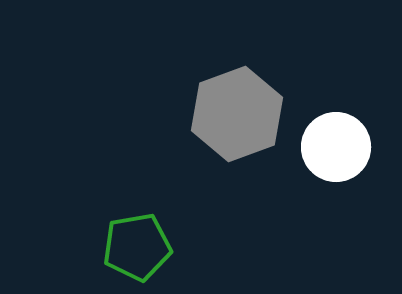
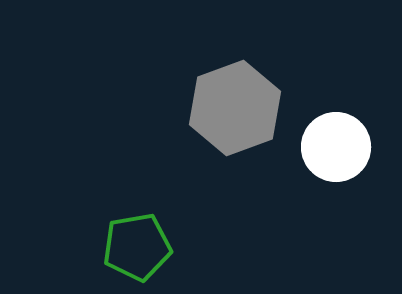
gray hexagon: moved 2 px left, 6 px up
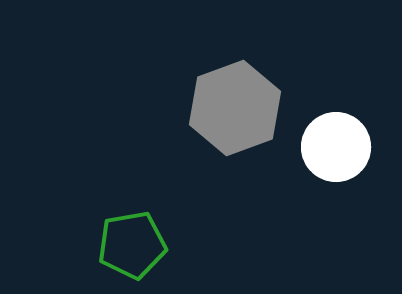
green pentagon: moved 5 px left, 2 px up
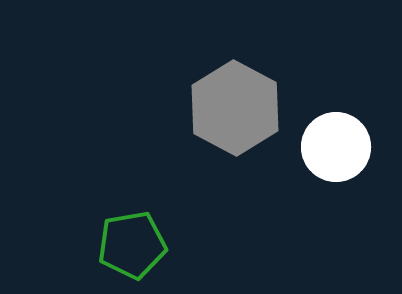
gray hexagon: rotated 12 degrees counterclockwise
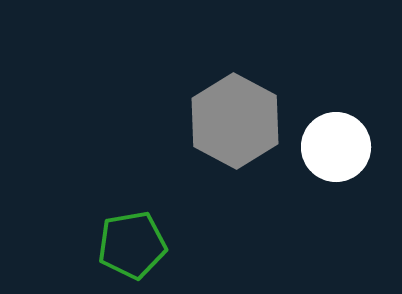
gray hexagon: moved 13 px down
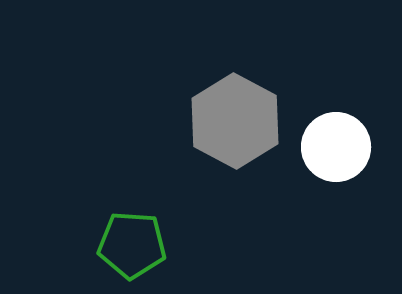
green pentagon: rotated 14 degrees clockwise
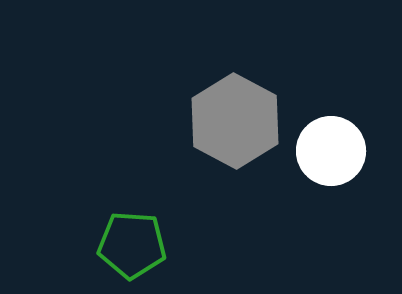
white circle: moved 5 px left, 4 px down
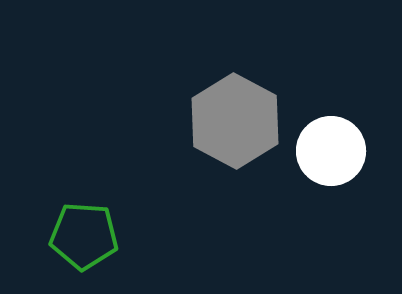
green pentagon: moved 48 px left, 9 px up
